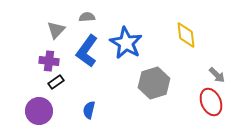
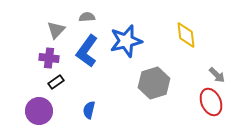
blue star: moved 2 px up; rotated 28 degrees clockwise
purple cross: moved 3 px up
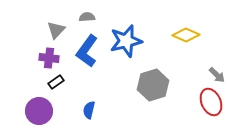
yellow diamond: rotated 60 degrees counterclockwise
gray hexagon: moved 1 px left, 2 px down
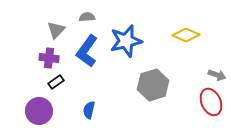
gray arrow: rotated 24 degrees counterclockwise
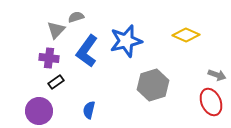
gray semicircle: moved 11 px left; rotated 14 degrees counterclockwise
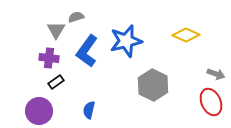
gray triangle: rotated 12 degrees counterclockwise
gray arrow: moved 1 px left, 1 px up
gray hexagon: rotated 16 degrees counterclockwise
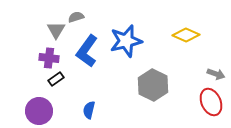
black rectangle: moved 3 px up
